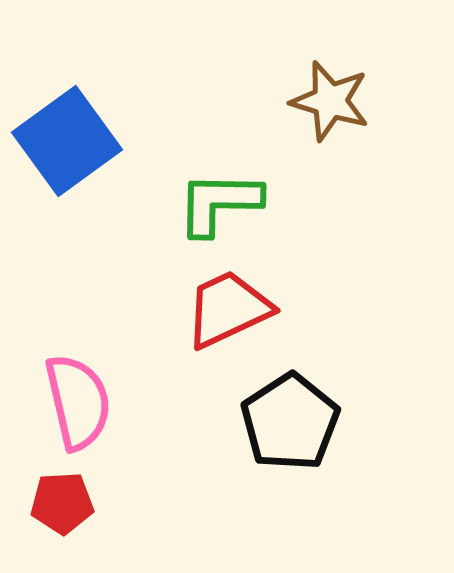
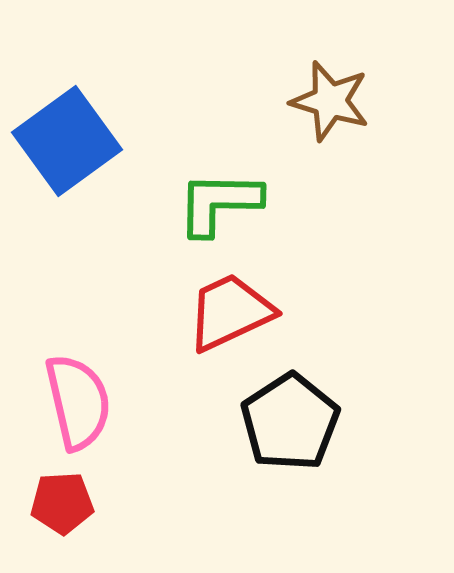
red trapezoid: moved 2 px right, 3 px down
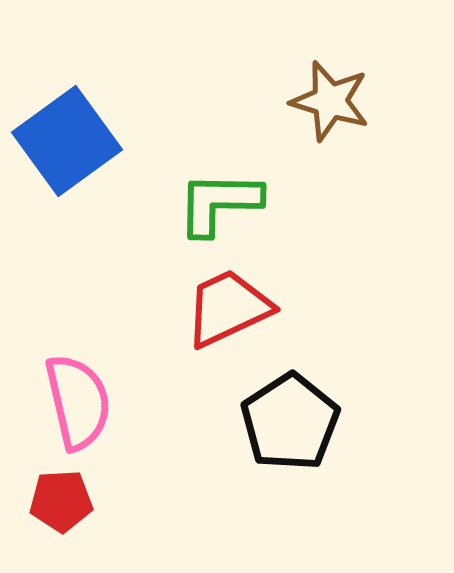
red trapezoid: moved 2 px left, 4 px up
red pentagon: moved 1 px left, 2 px up
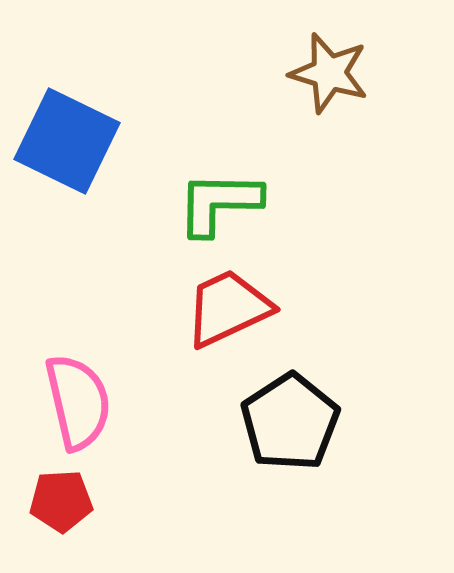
brown star: moved 1 px left, 28 px up
blue square: rotated 28 degrees counterclockwise
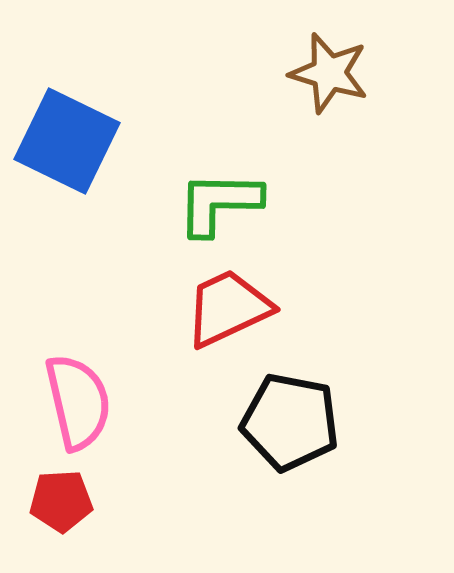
black pentagon: rotated 28 degrees counterclockwise
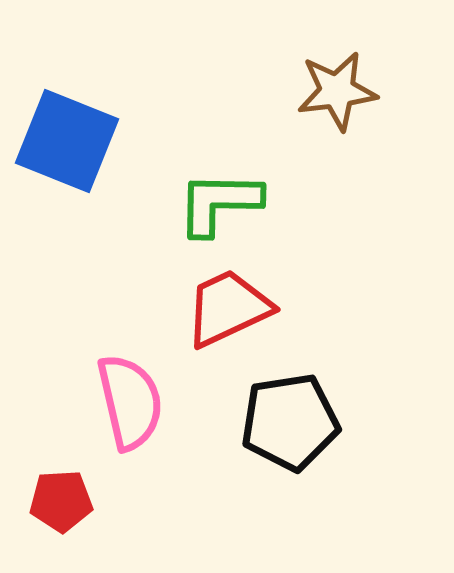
brown star: moved 8 px right, 18 px down; rotated 24 degrees counterclockwise
blue square: rotated 4 degrees counterclockwise
pink semicircle: moved 52 px right
black pentagon: rotated 20 degrees counterclockwise
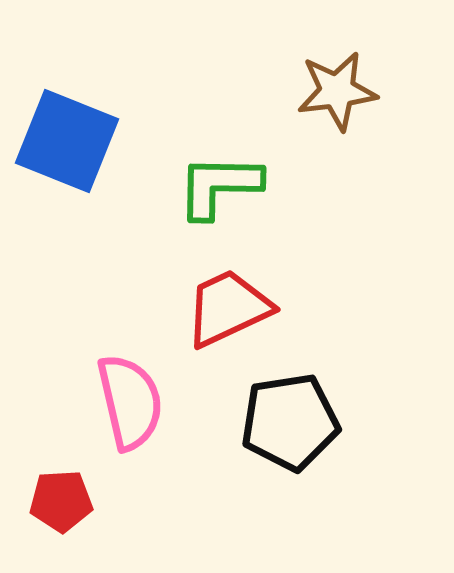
green L-shape: moved 17 px up
